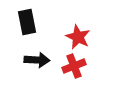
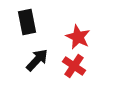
black arrow: rotated 50 degrees counterclockwise
red cross: rotated 35 degrees counterclockwise
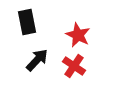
red star: moved 2 px up
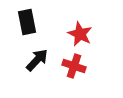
red star: moved 2 px right, 1 px up
red cross: rotated 15 degrees counterclockwise
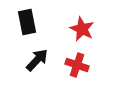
red star: moved 2 px right, 5 px up
red cross: moved 3 px right, 1 px up
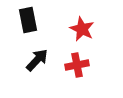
black rectangle: moved 1 px right, 2 px up
red cross: rotated 30 degrees counterclockwise
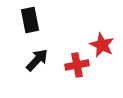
black rectangle: moved 2 px right
red star: moved 20 px right, 16 px down
